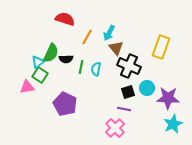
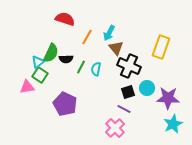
green line: rotated 16 degrees clockwise
purple line: rotated 16 degrees clockwise
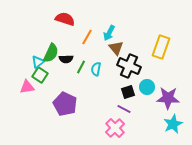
cyan circle: moved 1 px up
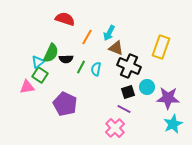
brown triangle: rotated 28 degrees counterclockwise
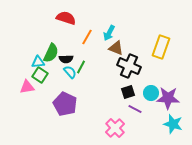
red semicircle: moved 1 px right, 1 px up
cyan triangle: rotated 32 degrees clockwise
cyan semicircle: moved 26 px left, 3 px down; rotated 128 degrees clockwise
cyan circle: moved 4 px right, 6 px down
purple line: moved 11 px right
cyan star: rotated 30 degrees counterclockwise
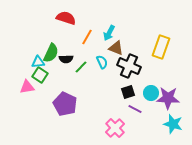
green line: rotated 16 degrees clockwise
cyan semicircle: moved 32 px right, 10 px up; rotated 16 degrees clockwise
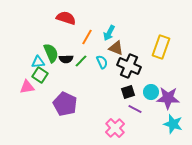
green semicircle: rotated 48 degrees counterclockwise
green line: moved 6 px up
cyan circle: moved 1 px up
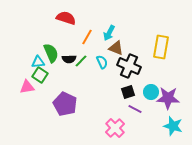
yellow rectangle: rotated 10 degrees counterclockwise
black semicircle: moved 3 px right
cyan star: moved 2 px down
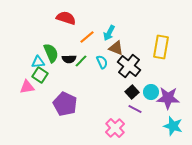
orange line: rotated 21 degrees clockwise
black cross: rotated 15 degrees clockwise
black square: moved 4 px right; rotated 24 degrees counterclockwise
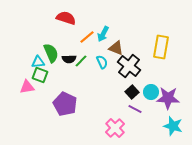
cyan arrow: moved 6 px left, 1 px down
green square: rotated 14 degrees counterclockwise
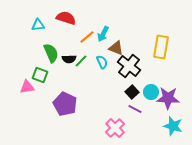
cyan triangle: moved 37 px up
